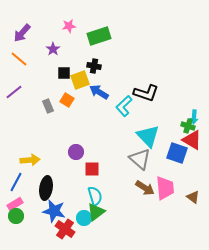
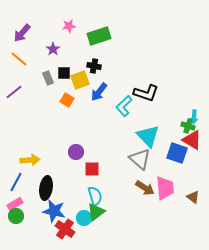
blue arrow: rotated 84 degrees counterclockwise
gray rectangle: moved 28 px up
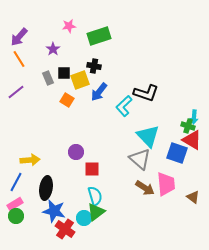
purple arrow: moved 3 px left, 4 px down
orange line: rotated 18 degrees clockwise
purple line: moved 2 px right
pink trapezoid: moved 1 px right, 4 px up
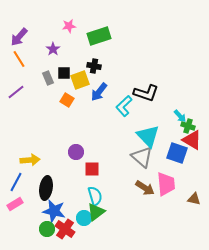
cyan arrow: moved 14 px left, 1 px up; rotated 48 degrees counterclockwise
gray triangle: moved 2 px right, 2 px up
brown triangle: moved 1 px right, 2 px down; rotated 24 degrees counterclockwise
green circle: moved 31 px right, 13 px down
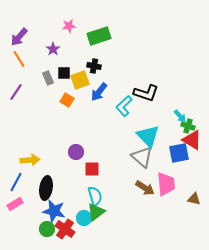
purple line: rotated 18 degrees counterclockwise
blue square: moved 2 px right; rotated 30 degrees counterclockwise
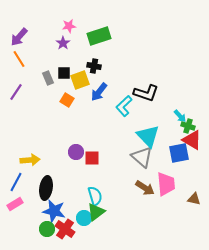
purple star: moved 10 px right, 6 px up
red square: moved 11 px up
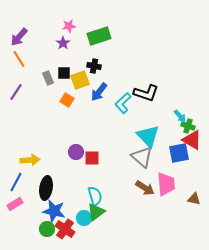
cyan L-shape: moved 1 px left, 3 px up
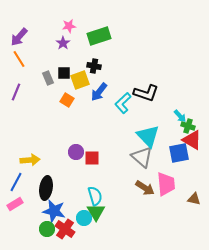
purple line: rotated 12 degrees counterclockwise
green triangle: rotated 24 degrees counterclockwise
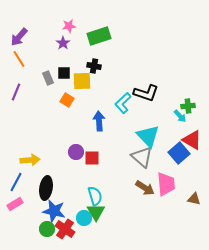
yellow square: moved 2 px right, 1 px down; rotated 18 degrees clockwise
blue arrow: moved 29 px down; rotated 138 degrees clockwise
green cross: moved 20 px up; rotated 24 degrees counterclockwise
blue square: rotated 30 degrees counterclockwise
